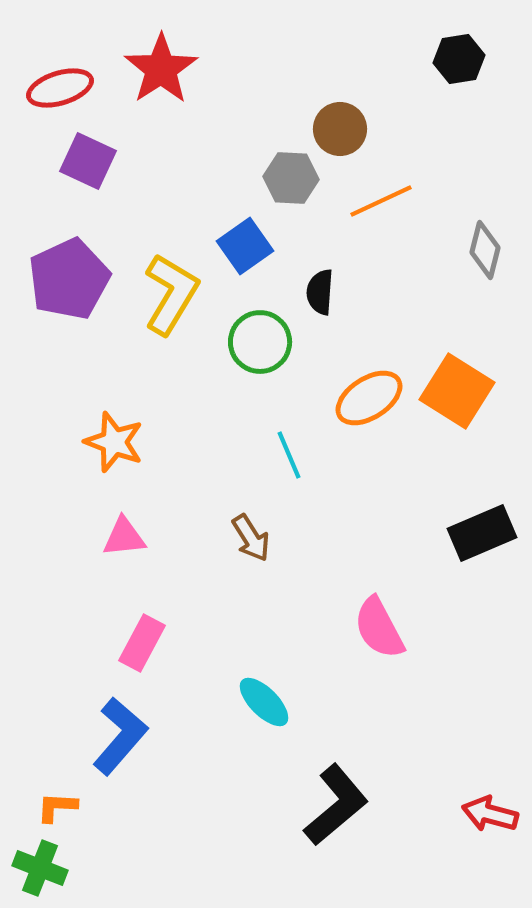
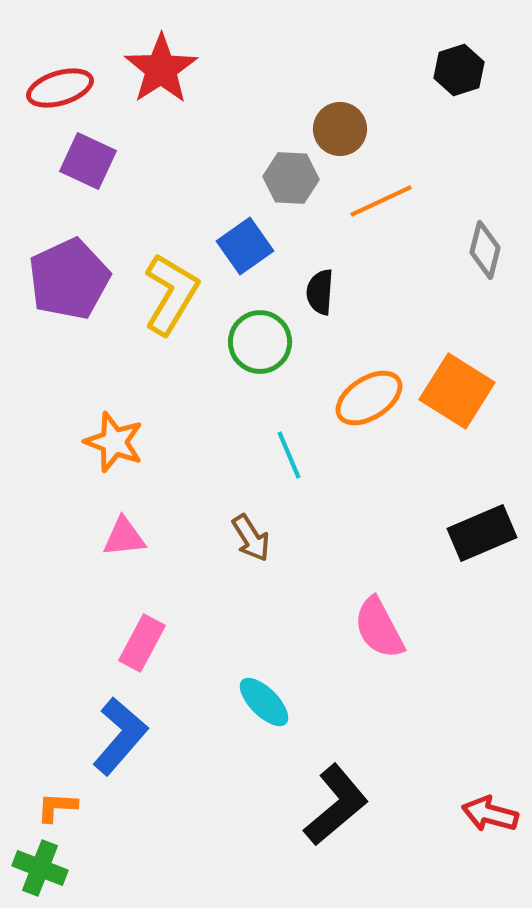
black hexagon: moved 11 px down; rotated 9 degrees counterclockwise
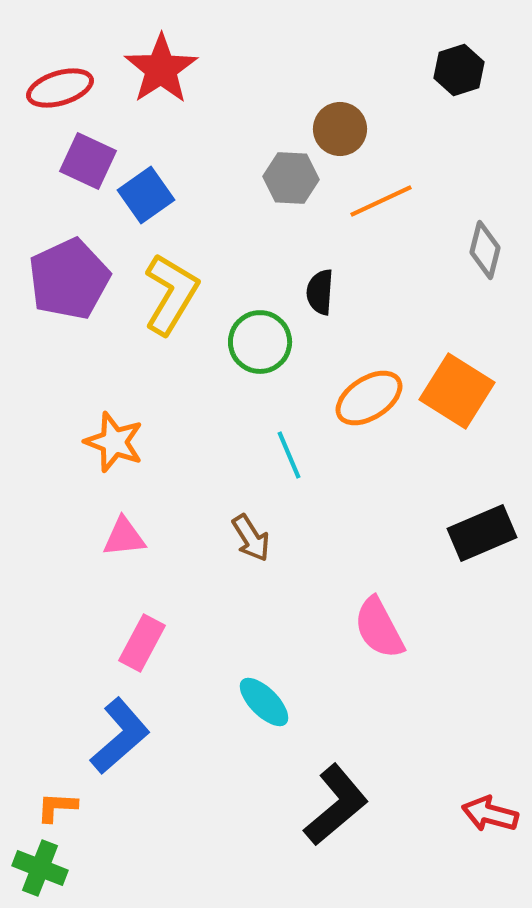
blue square: moved 99 px left, 51 px up
blue L-shape: rotated 8 degrees clockwise
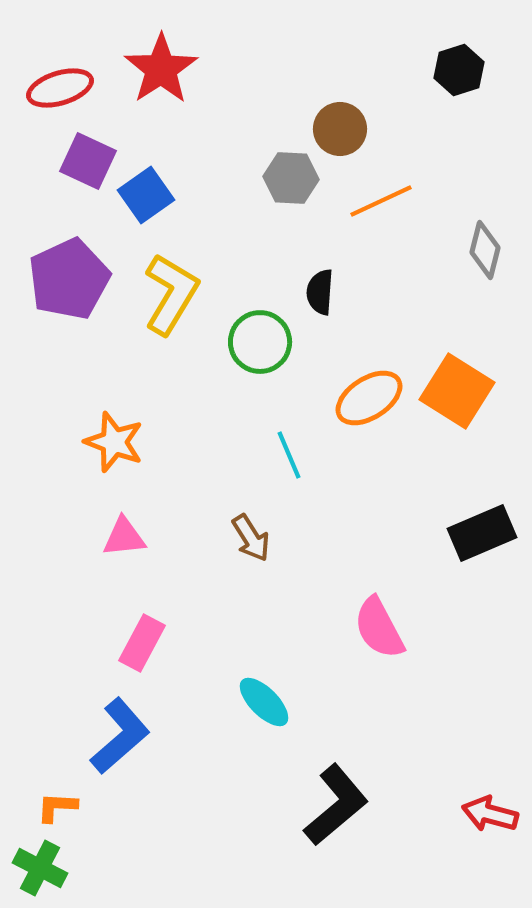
green cross: rotated 6 degrees clockwise
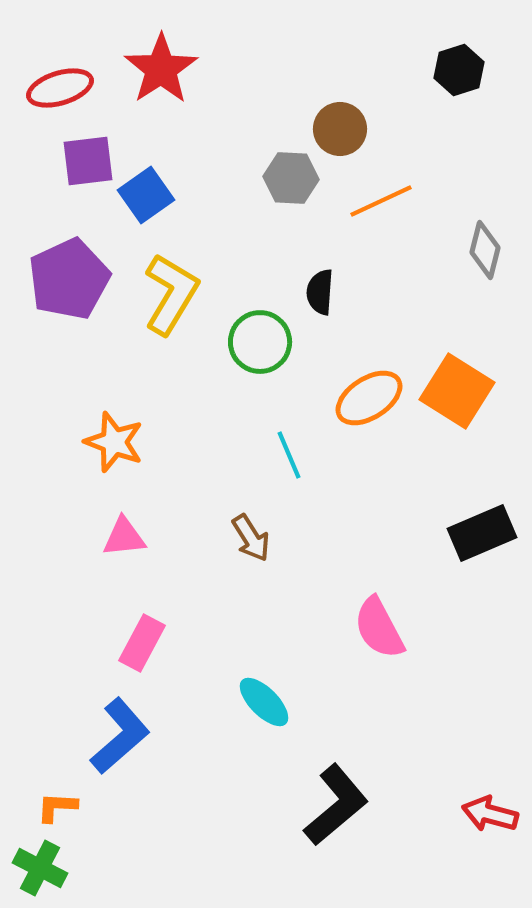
purple square: rotated 32 degrees counterclockwise
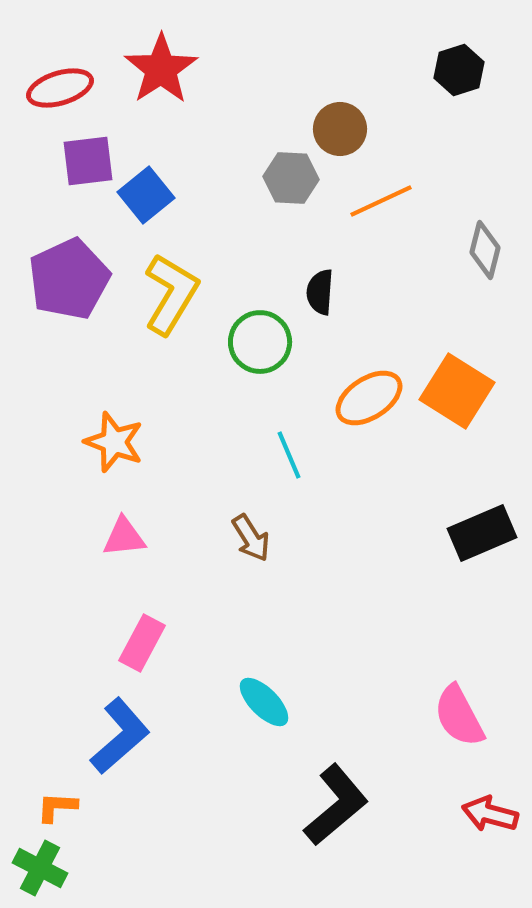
blue square: rotated 4 degrees counterclockwise
pink semicircle: moved 80 px right, 88 px down
